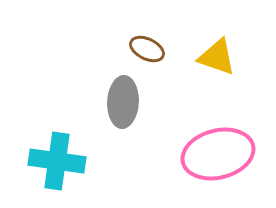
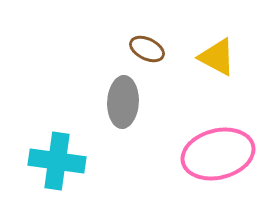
yellow triangle: rotated 9 degrees clockwise
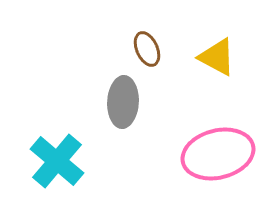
brown ellipse: rotated 40 degrees clockwise
cyan cross: rotated 32 degrees clockwise
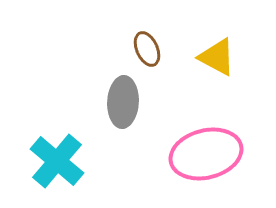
pink ellipse: moved 12 px left
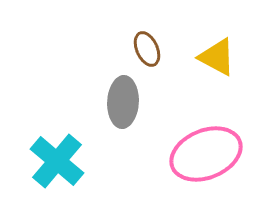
pink ellipse: rotated 8 degrees counterclockwise
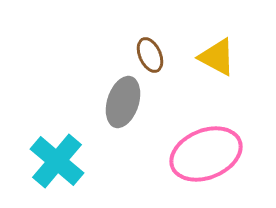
brown ellipse: moved 3 px right, 6 px down
gray ellipse: rotated 15 degrees clockwise
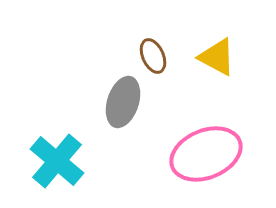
brown ellipse: moved 3 px right, 1 px down
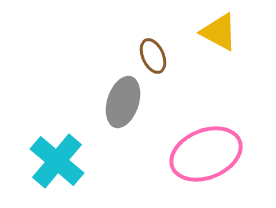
yellow triangle: moved 2 px right, 25 px up
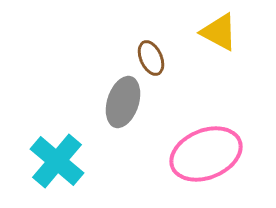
brown ellipse: moved 2 px left, 2 px down
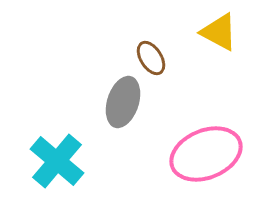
brown ellipse: rotated 8 degrees counterclockwise
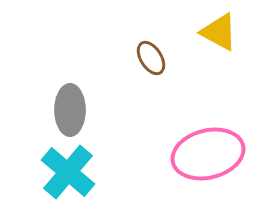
gray ellipse: moved 53 px left, 8 px down; rotated 18 degrees counterclockwise
pink ellipse: moved 2 px right; rotated 8 degrees clockwise
cyan cross: moved 11 px right, 11 px down
